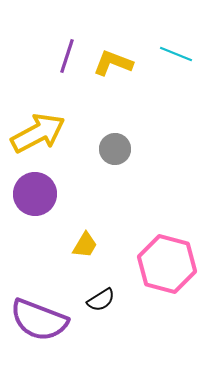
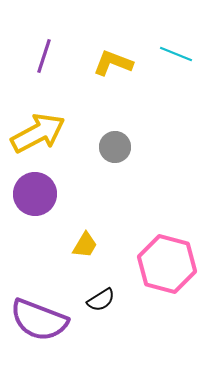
purple line: moved 23 px left
gray circle: moved 2 px up
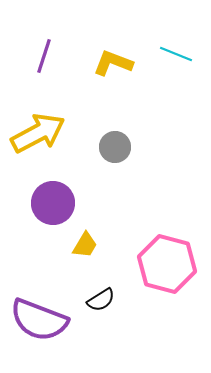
purple circle: moved 18 px right, 9 px down
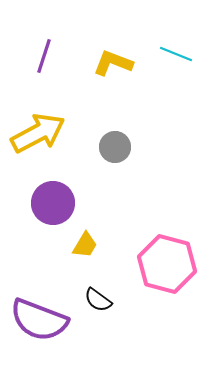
black semicircle: moved 3 px left; rotated 68 degrees clockwise
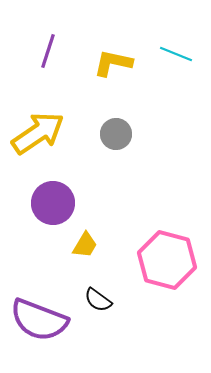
purple line: moved 4 px right, 5 px up
yellow L-shape: rotated 9 degrees counterclockwise
yellow arrow: rotated 6 degrees counterclockwise
gray circle: moved 1 px right, 13 px up
pink hexagon: moved 4 px up
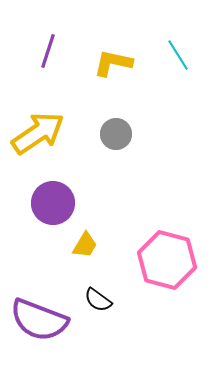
cyan line: moved 2 px right, 1 px down; rotated 36 degrees clockwise
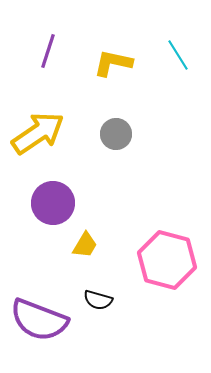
black semicircle: rotated 20 degrees counterclockwise
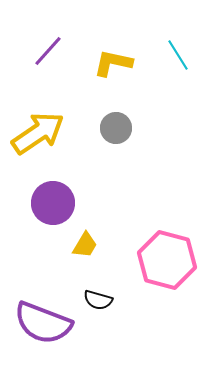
purple line: rotated 24 degrees clockwise
gray circle: moved 6 px up
purple semicircle: moved 4 px right, 3 px down
